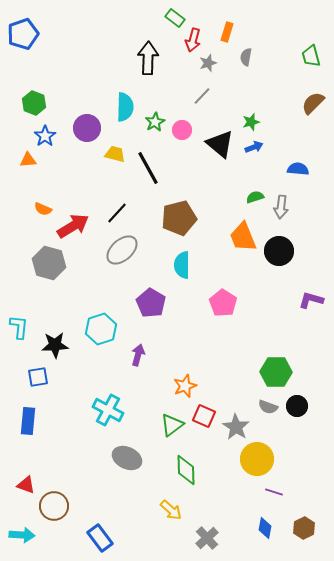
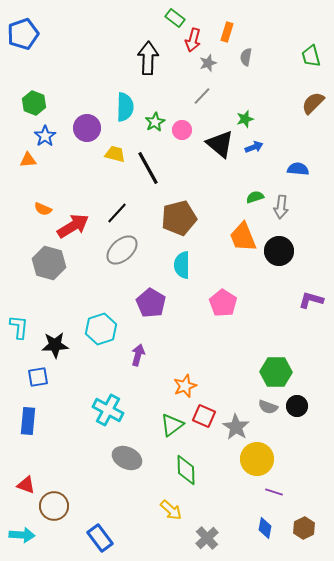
green star at (251, 122): moved 6 px left, 3 px up
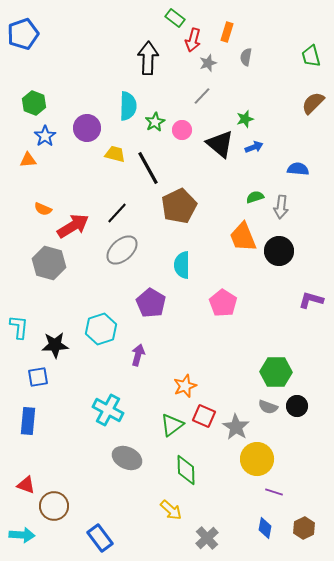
cyan semicircle at (125, 107): moved 3 px right, 1 px up
brown pentagon at (179, 218): moved 12 px up; rotated 12 degrees counterclockwise
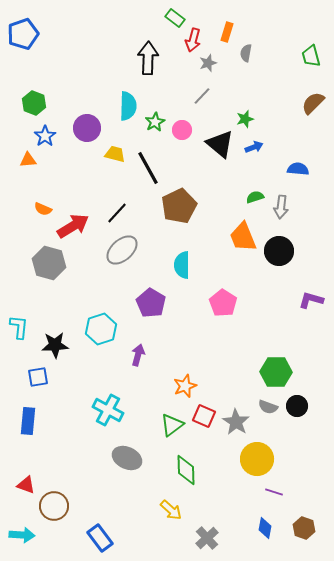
gray semicircle at (246, 57): moved 4 px up
gray star at (236, 427): moved 5 px up
brown hexagon at (304, 528): rotated 15 degrees counterclockwise
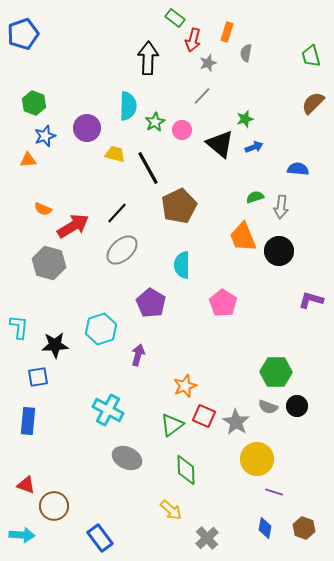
blue star at (45, 136): rotated 15 degrees clockwise
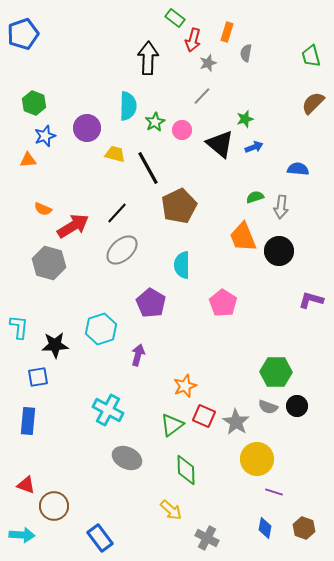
gray cross at (207, 538): rotated 20 degrees counterclockwise
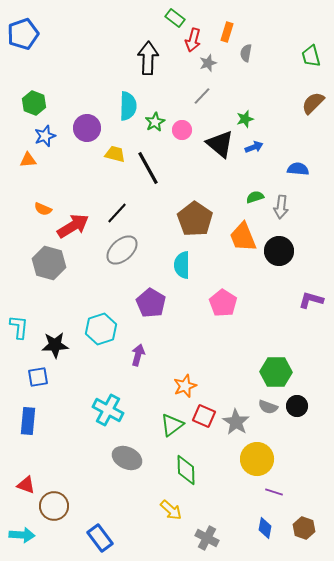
brown pentagon at (179, 206): moved 16 px right, 13 px down; rotated 12 degrees counterclockwise
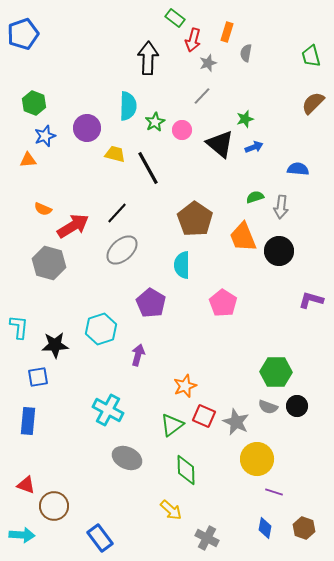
gray star at (236, 422): rotated 8 degrees counterclockwise
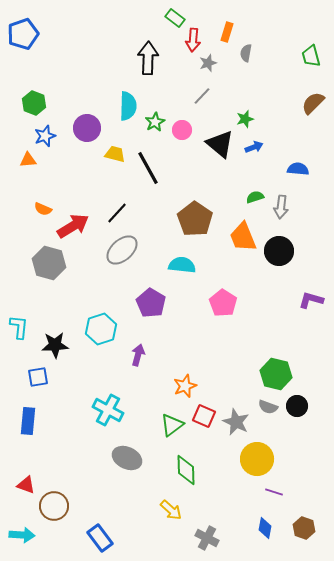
red arrow at (193, 40): rotated 10 degrees counterclockwise
cyan semicircle at (182, 265): rotated 96 degrees clockwise
green hexagon at (276, 372): moved 2 px down; rotated 12 degrees clockwise
